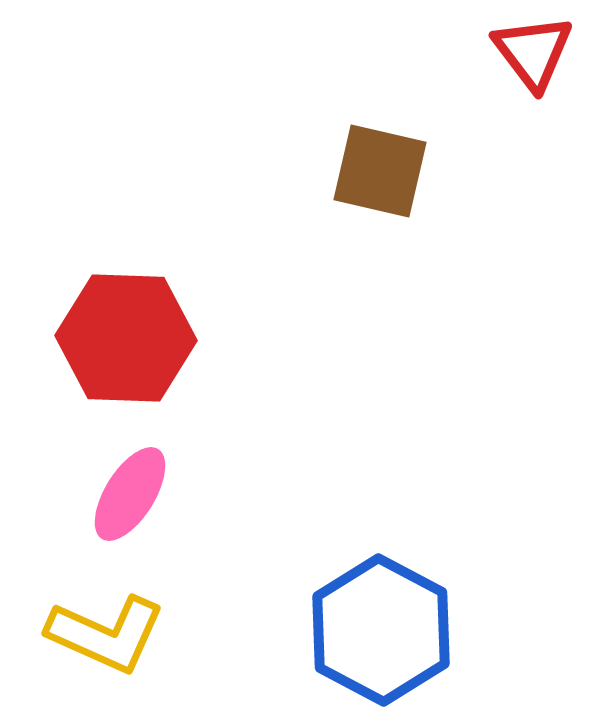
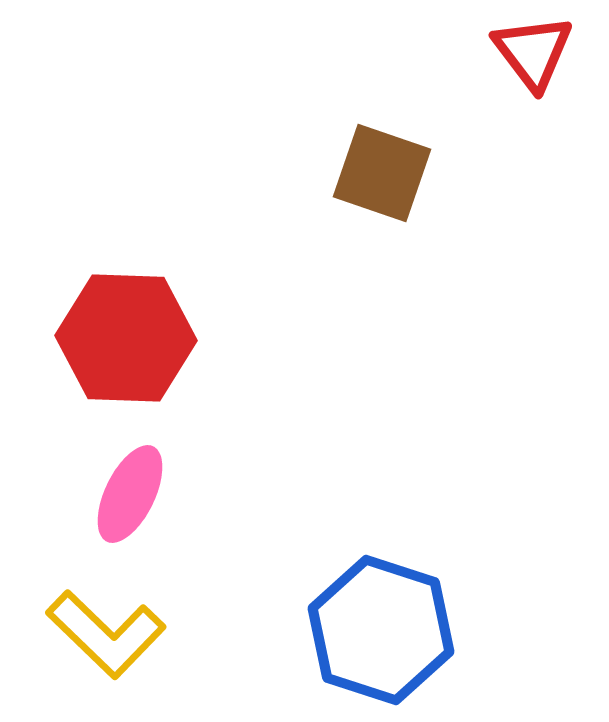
brown square: moved 2 px right, 2 px down; rotated 6 degrees clockwise
pink ellipse: rotated 6 degrees counterclockwise
blue hexagon: rotated 10 degrees counterclockwise
yellow L-shape: rotated 20 degrees clockwise
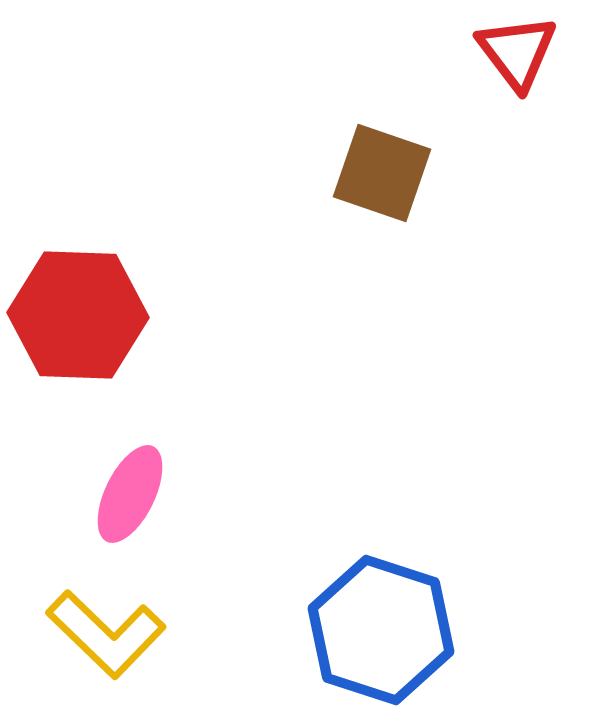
red triangle: moved 16 px left
red hexagon: moved 48 px left, 23 px up
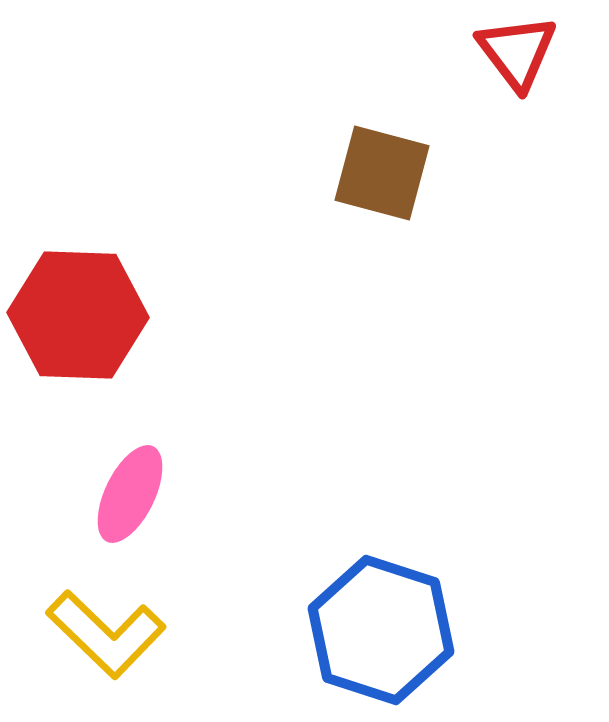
brown square: rotated 4 degrees counterclockwise
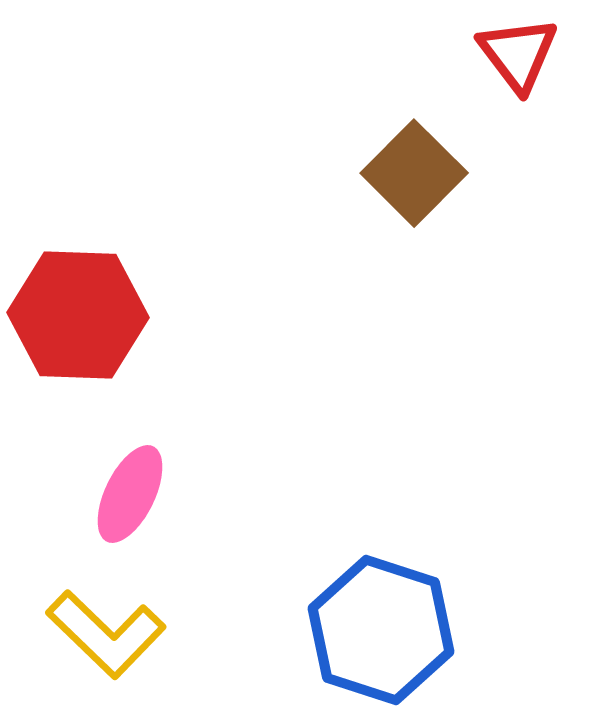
red triangle: moved 1 px right, 2 px down
brown square: moved 32 px right; rotated 30 degrees clockwise
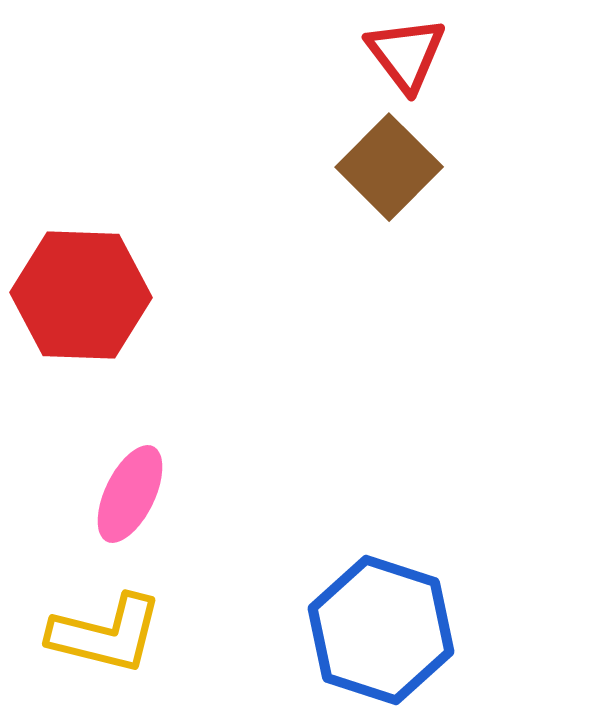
red triangle: moved 112 px left
brown square: moved 25 px left, 6 px up
red hexagon: moved 3 px right, 20 px up
yellow L-shape: rotated 30 degrees counterclockwise
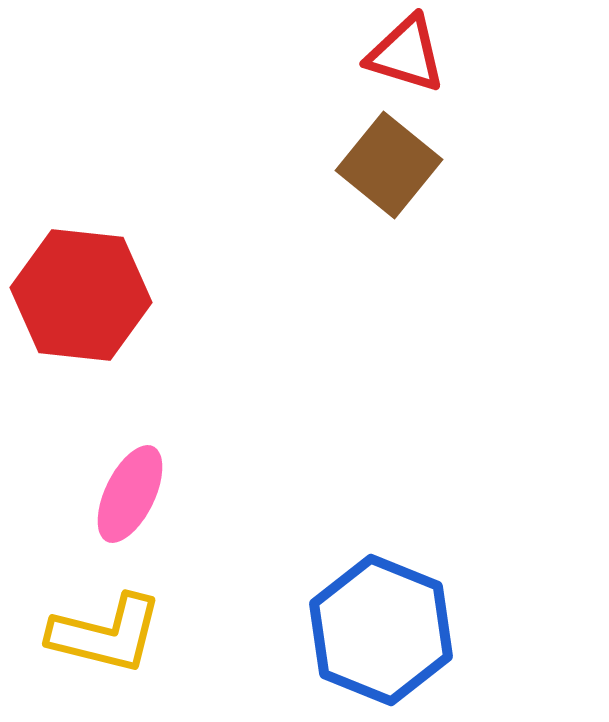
red triangle: rotated 36 degrees counterclockwise
brown square: moved 2 px up; rotated 6 degrees counterclockwise
red hexagon: rotated 4 degrees clockwise
blue hexagon: rotated 4 degrees clockwise
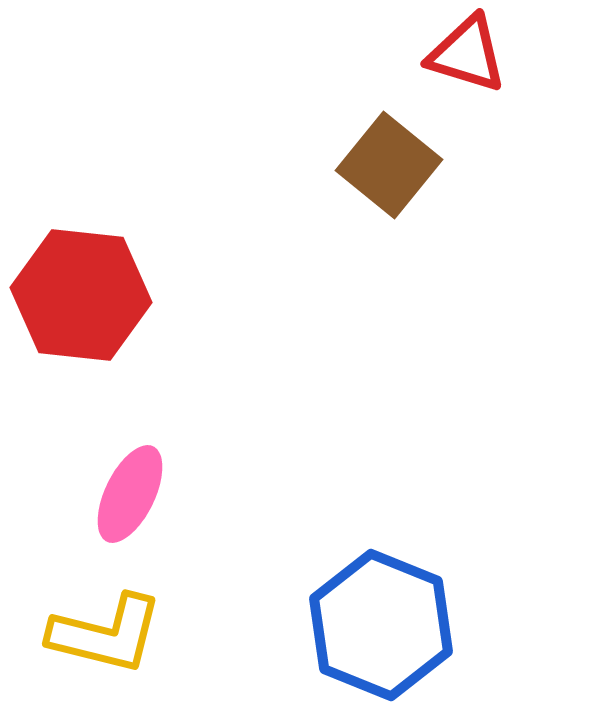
red triangle: moved 61 px right
blue hexagon: moved 5 px up
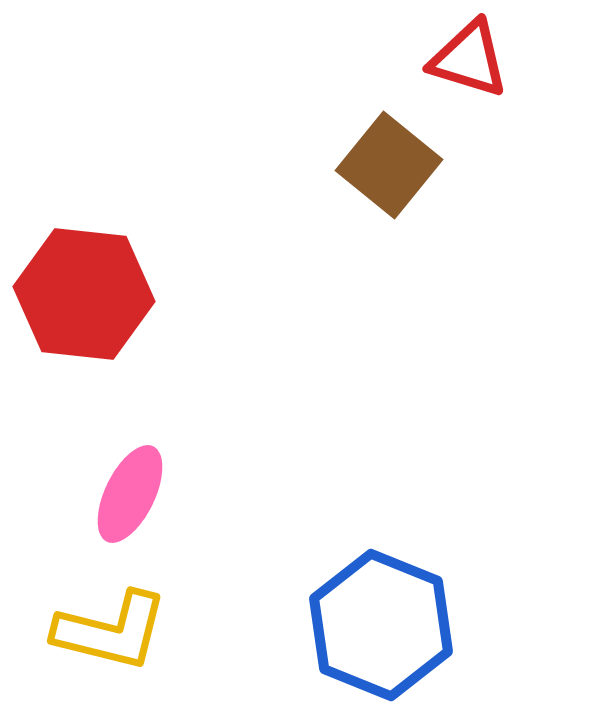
red triangle: moved 2 px right, 5 px down
red hexagon: moved 3 px right, 1 px up
yellow L-shape: moved 5 px right, 3 px up
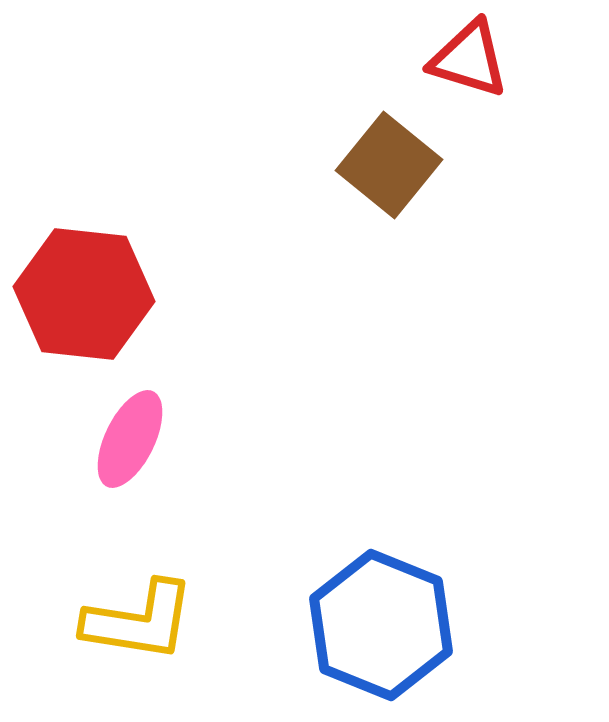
pink ellipse: moved 55 px up
yellow L-shape: moved 28 px right, 10 px up; rotated 5 degrees counterclockwise
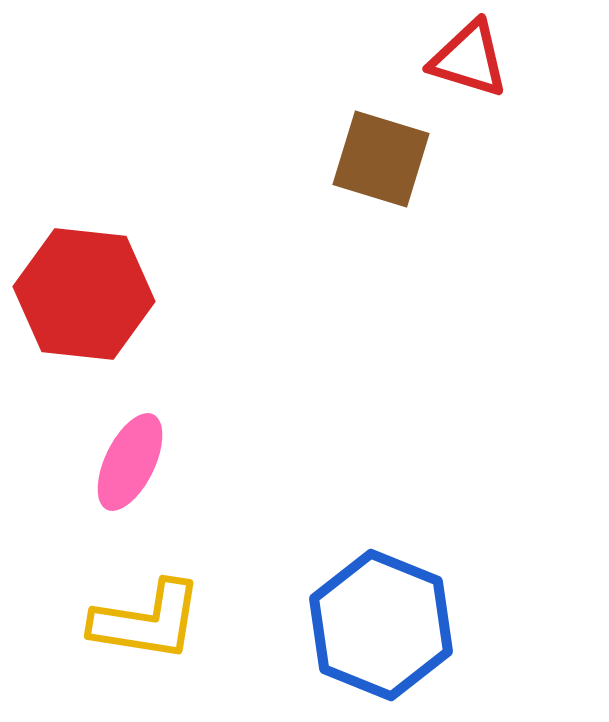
brown square: moved 8 px left, 6 px up; rotated 22 degrees counterclockwise
pink ellipse: moved 23 px down
yellow L-shape: moved 8 px right
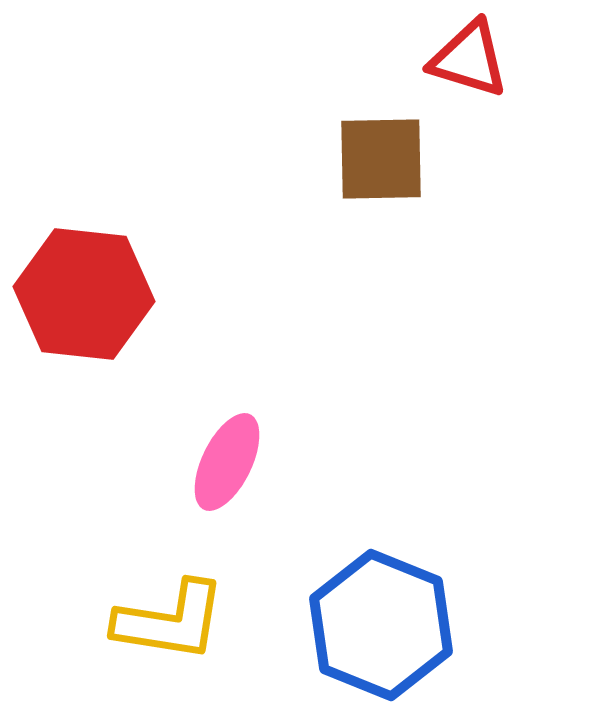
brown square: rotated 18 degrees counterclockwise
pink ellipse: moved 97 px right
yellow L-shape: moved 23 px right
